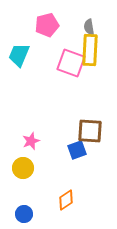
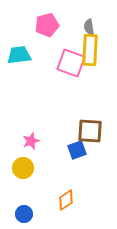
cyan trapezoid: rotated 60 degrees clockwise
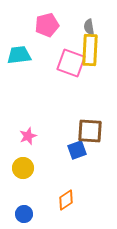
pink star: moved 3 px left, 5 px up
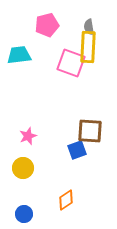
yellow rectangle: moved 2 px left, 3 px up
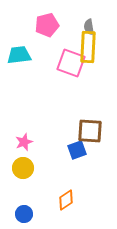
pink star: moved 4 px left, 6 px down
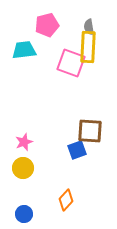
cyan trapezoid: moved 5 px right, 5 px up
orange diamond: rotated 15 degrees counterclockwise
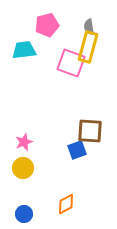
yellow rectangle: rotated 12 degrees clockwise
orange diamond: moved 4 px down; rotated 20 degrees clockwise
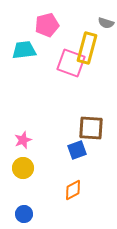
gray semicircle: moved 17 px right, 4 px up; rotated 63 degrees counterclockwise
yellow rectangle: moved 1 px left, 1 px down
brown square: moved 1 px right, 3 px up
pink star: moved 1 px left, 2 px up
orange diamond: moved 7 px right, 14 px up
